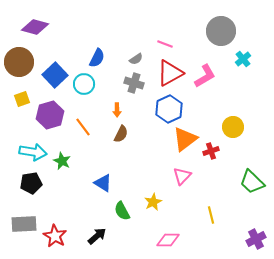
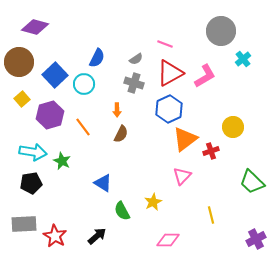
yellow square: rotated 21 degrees counterclockwise
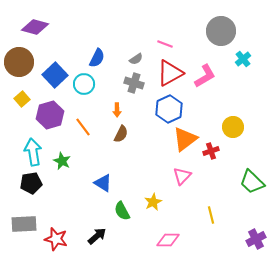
cyan arrow: rotated 108 degrees counterclockwise
red star: moved 1 px right, 3 px down; rotated 15 degrees counterclockwise
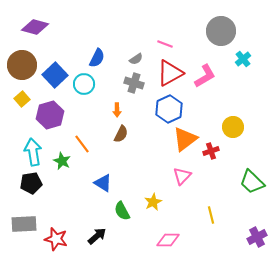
brown circle: moved 3 px right, 3 px down
orange line: moved 1 px left, 17 px down
purple cross: moved 1 px right, 2 px up
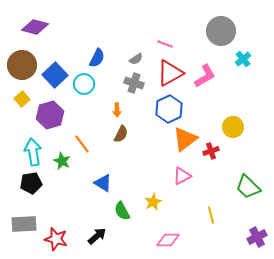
pink triangle: rotated 18 degrees clockwise
green trapezoid: moved 4 px left, 5 px down
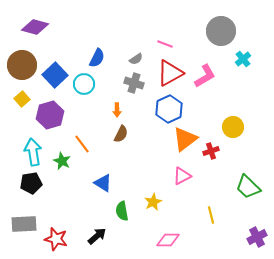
green semicircle: rotated 18 degrees clockwise
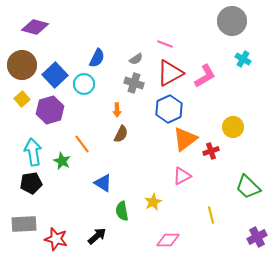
gray circle: moved 11 px right, 10 px up
cyan cross: rotated 21 degrees counterclockwise
purple hexagon: moved 5 px up
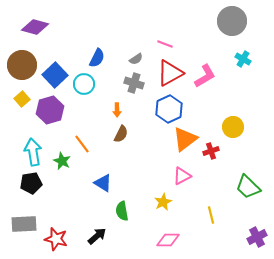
yellow star: moved 10 px right
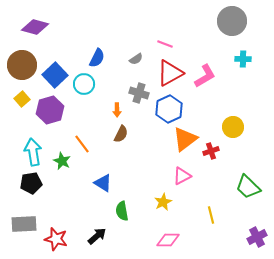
cyan cross: rotated 28 degrees counterclockwise
gray cross: moved 5 px right, 10 px down
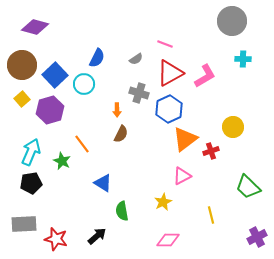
cyan arrow: moved 2 px left; rotated 32 degrees clockwise
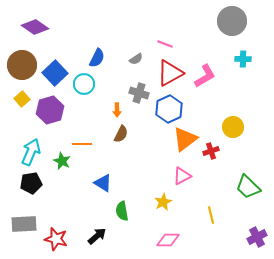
purple diamond: rotated 20 degrees clockwise
blue square: moved 2 px up
orange line: rotated 54 degrees counterclockwise
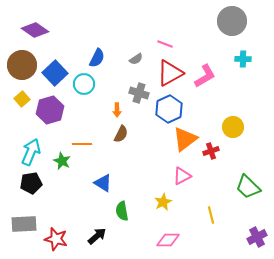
purple diamond: moved 3 px down
